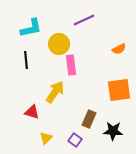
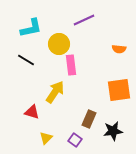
orange semicircle: rotated 32 degrees clockwise
black line: rotated 54 degrees counterclockwise
black star: rotated 12 degrees counterclockwise
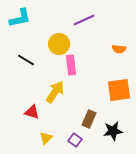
cyan L-shape: moved 11 px left, 10 px up
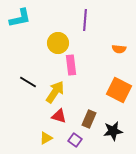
purple line: moved 1 px right; rotated 60 degrees counterclockwise
yellow circle: moved 1 px left, 1 px up
black line: moved 2 px right, 22 px down
orange square: rotated 35 degrees clockwise
red triangle: moved 27 px right, 4 px down
yellow triangle: rotated 16 degrees clockwise
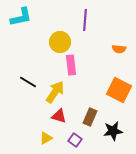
cyan L-shape: moved 1 px right, 1 px up
yellow circle: moved 2 px right, 1 px up
brown rectangle: moved 1 px right, 2 px up
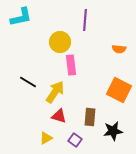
brown rectangle: rotated 18 degrees counterclockwise
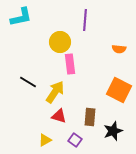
pink rectangle: moved 1 px left, 1 px up
black star: rotated 12 degrees counterclockwise
yellow triangle: moved 1 px left, 2 px down
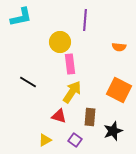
orange semicircle: moved 2 px up
yellow arrow: moved 17 px right
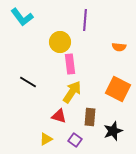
cyan L-shape: moved 1 px right; rotated 65 degrees clockwise
orange square: moved 1 px left, 1 px up
yellow triangle: moved 1 px right, 1 px up
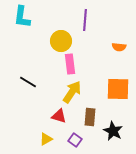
cyan L-shape: rotated 45 degrees clockwise
yellow circle: moved 1 px right, 1 px up
orange square: rotated 25 degrees counterclockwise
black star: rotated 24 degrees counterclockwise
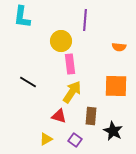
orange square: moved 2 px left, 3 px up
brown rectangle: moved 1 px right, 1 px up
